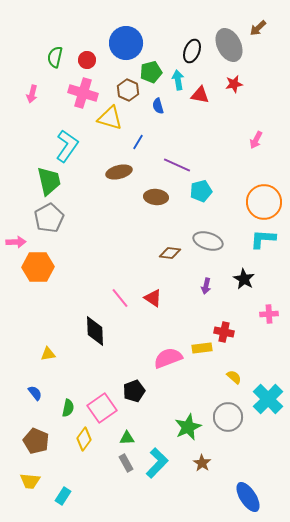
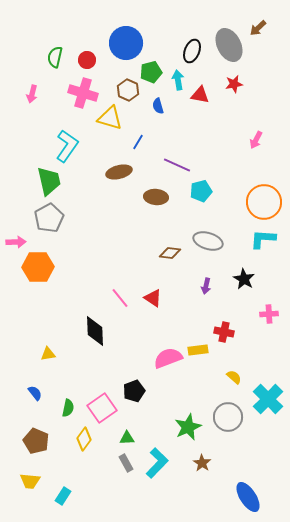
yellow rectangle at (202, 348): moved 4 px left, 2 px down
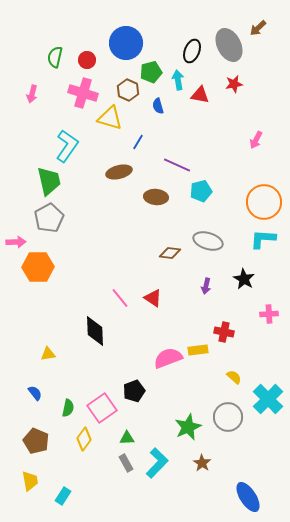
yellow trapezoid at (30, 481): rotated 105 degrees counterclockwise
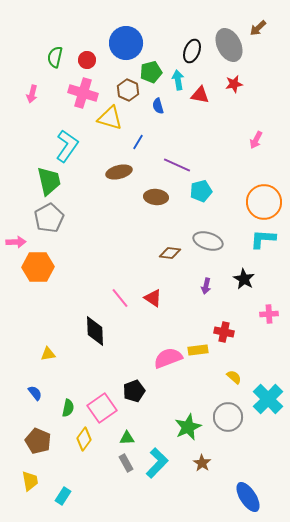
brown pentagon at (36, 441): moved 2 px right
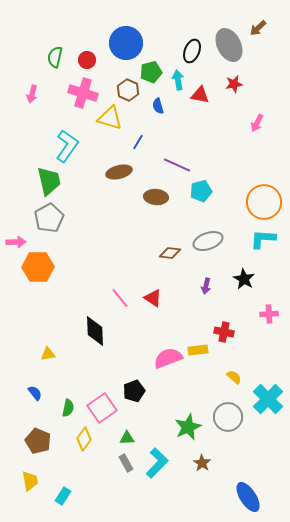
pink arrow at (256, 140): moved 1 px right, 17 px up
gray ellipse at (208, 241): rotated 36 degrees counterclockwise
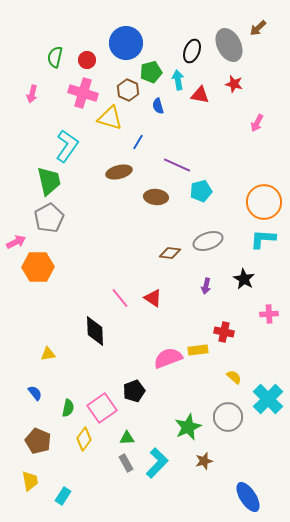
red star at (234, 84): rotated 24 degrees clockwise
pink arrow at (16, 242): rotated 24 degrees counterclockwise
brown star at (202, 463): moved 2 px right, 2 px up; rotated 24 degrees clockwise
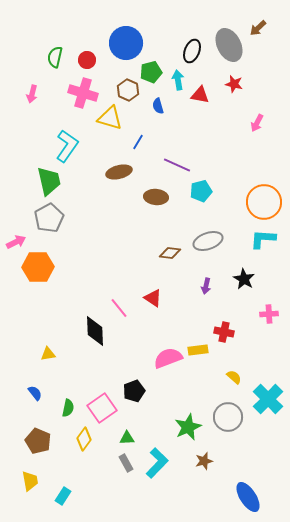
pink line at (120, 298): moved 1 px left, 10 px down
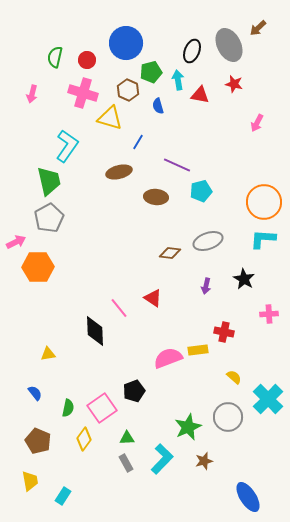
cyan L-shape at (157, 463): moved 5 px right, 4 px up
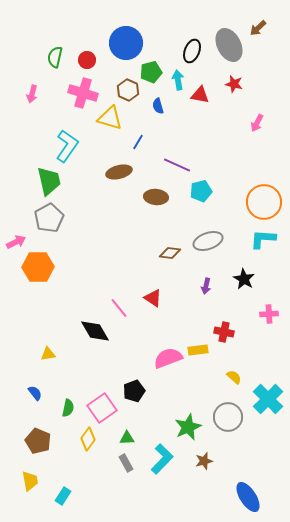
black diamond at (95, 331): rotated 28 degrees counterclockwise
yellow diamond at (84, 439): moved 4 px right
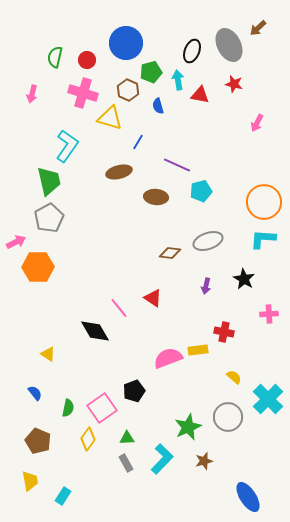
yellow triangle at (48, 354): rotated 42 degrees clockwise
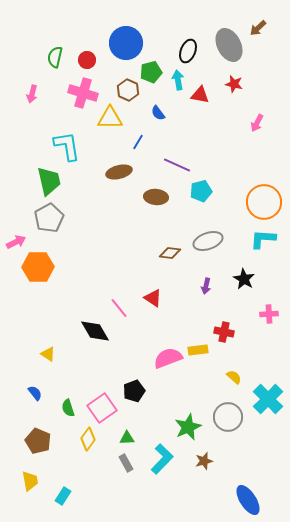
black ellipse at (192, 51): moved 4 px left
blue semicircle at (158, 106): moved 7 px down; rotated 21 degrees counterclockwise
yellow triangle at (110, 118): rotated 16 degrees counterclockwise
cyan L-shape at (67, 146): rotated 44 degrees counterclockwise
green semicircle at (68, 408): rotated 150 degrees clockwise
blue ellipse at (248, 497): moved 3 px down
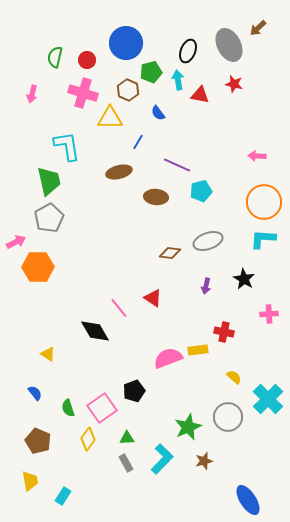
pink arrow at (257, 123): moved 33 px down; rotated 66 degrees clockwise
